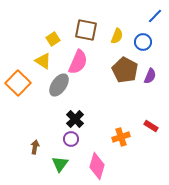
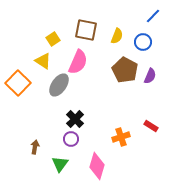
blue line: moved 2 px left
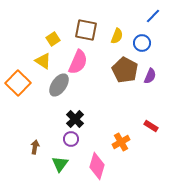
blue circle: moved 1 px left, 1 px down
orange cross: moved 5 px down; rotated 12 degrees counterclockwise
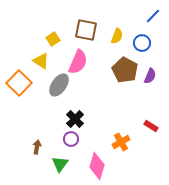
yellow triangle: moved 2 px left
orange square: moved 1 px right
brown arrow: moved 2 px right
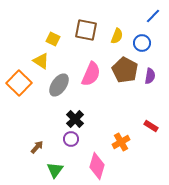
yellow square: rotated 32 degrees counterclockwise
pink semicircle: moved 13 px right, 12 px down
purple semicircle: rotated 14 degrees counterclockwise
brown arrow: rotated 32 degrees clockwise
green triangle: moved 5 px left, 6 px down
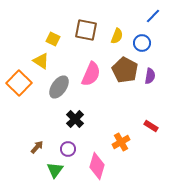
gray ellipse: moved 2 px down
purple circle: moved 3 px left, 10 px down
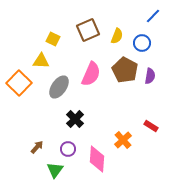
brown square: moved 2 px right; rotated 35 degrees counterclockwise
yellow triangle: rotated 30 degrees counterclockwise
orange cross: moved 2 px right, 2 px up; rotated 12 degrees counterclockwise
pink diamond: moved 7 px up; rotated 12 degrees counterclockwise
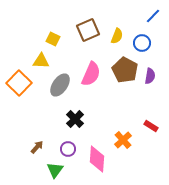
gray ellipse: moved 1 px right, 2 px up
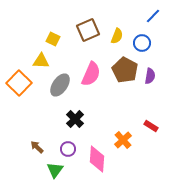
brown arrow: rotated 88 degrees counterclockwise
